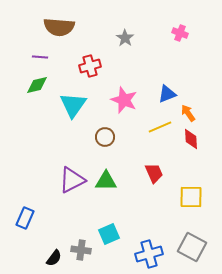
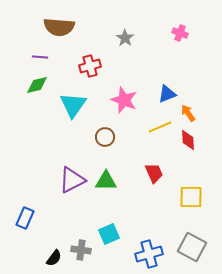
red diamond: moved 3 px left, 1 px down
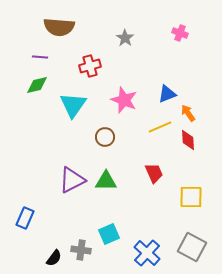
blue cross: moved 2 px left, 1 px up; rotated 32 degrees counterclockwise
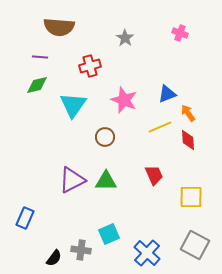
red trapezoid: moved 2 px down
gray square: moved 3 px right, 2 px up
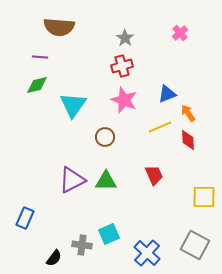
pink cross: rotated 28 degrees clockwise
red cross: moved 32 px right
yellow square: moved 13 px right
gray cross: moved 1 px right, 5 px up
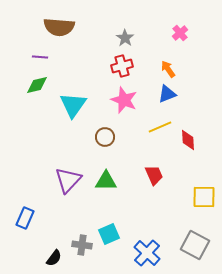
orange arrow: moved 20 px left, 44 px up
purple triangle: moved 4 px left; rotated 20 degrees counterclockwise
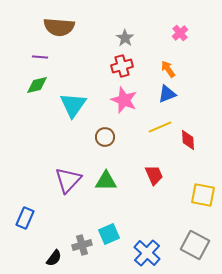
yellow square: moved 1 px left, 2 px up; rotated 10 degrees clockwise
gray cross: rotated 24 degrees counterclockwise
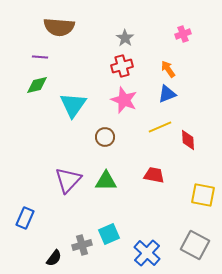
pink cross: moved 3 px right, 1 px down; rotated 21 degrees clockwise
red trapezoid: rotated 55 degrees counterclockwise
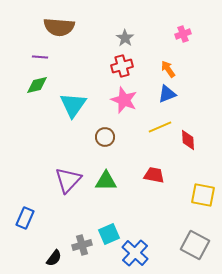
blue cross: moved 12 px left
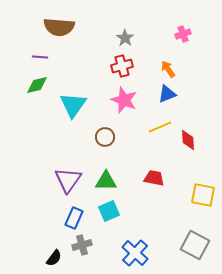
red trapezoid: moved 3 px down
purple triangle: rotated 8 degrees counterclockwise
blue rectangle: moved 49 px right
cyan square: moved 23 px up
